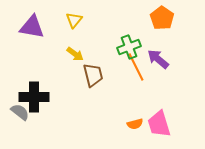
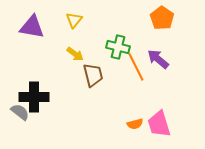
green cross: moved 11 px left; rotated 35 degrees clockwise
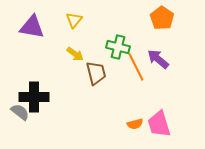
brown trapezoid: moved 3 px right, 2 px up
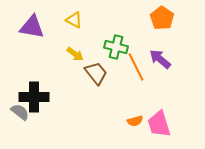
yellow triangle: rotated 42 degrees counterclockwise
green cross: moved 2 px left
purple arrow: moved 2 px right
brown trapezoid: rotated 25 degrees counterclockwise
orange semicircle: moved 3 px up
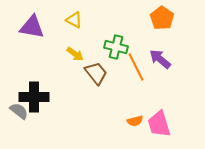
gray semicircle: moved 1 px left, 1 px up
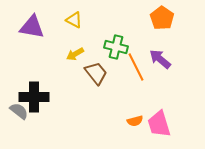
yellow arrow: rotated 114 degrees clockwise
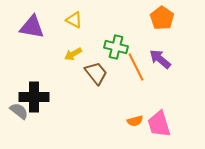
yellow arrow: moved 2 px left
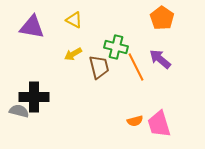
brown trapezoid: moved 3 px right, 6 px up; rotated 25 degrees clockwise
gray semicircle: rotated 24 degrees counterclockwise
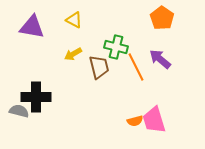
black cross: moved 2 px right
pink trapezoid: moved 5 px left, 4 px up
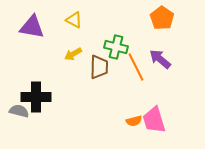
brown trapezoid: rotated 15 degrees clockwise
orange semicircle: moved 1 px left
